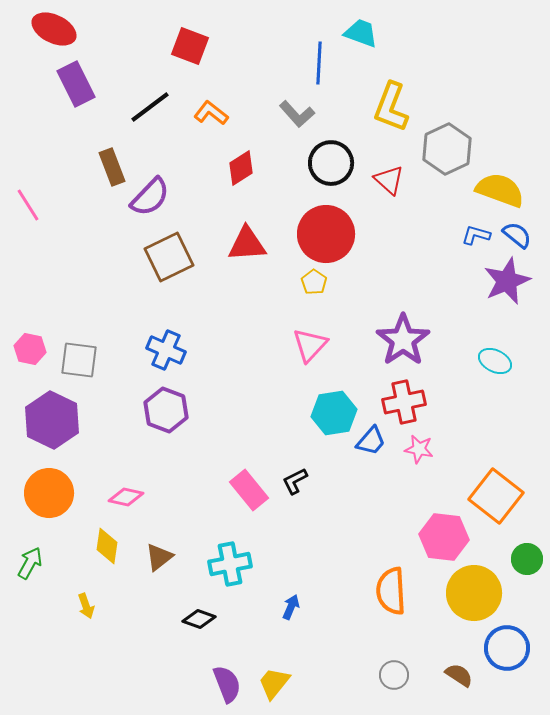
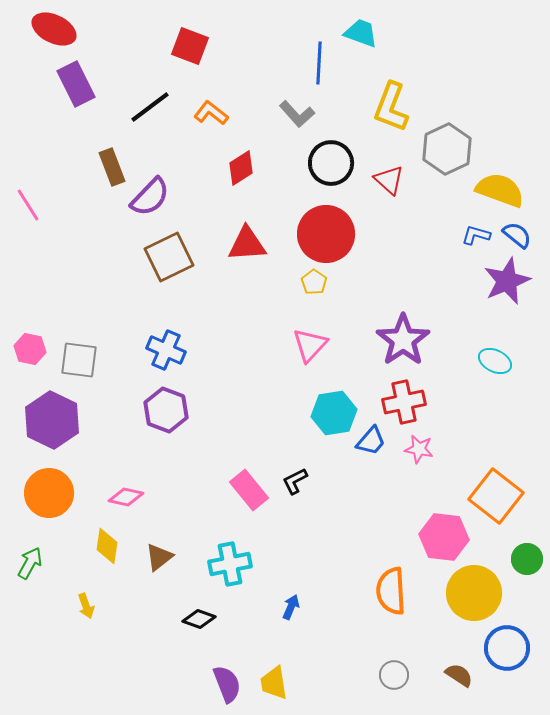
yellow trapezoid at (274, 683): rotated 48 degrees counterclockwise
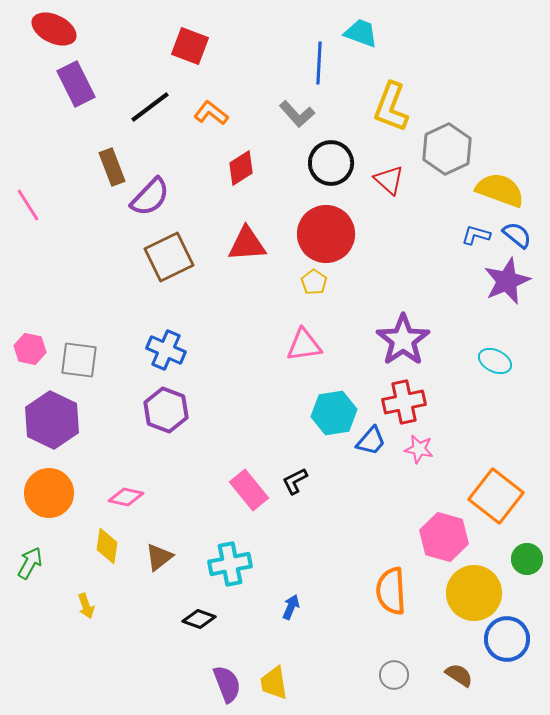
pink triangle at (310, 345): moved 6 px left; rotated 39 degrees clockwise
pink hexagon at (444, 537): rotated 9 degrees clockwise
blue circle at (507, 648): moved 9 px up
